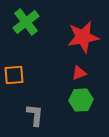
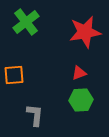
red star: moved 2 px right, 5 px up
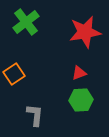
orange square: moved 1 px up; rotated 30 degrees counterclockwise
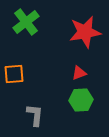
orange square: rotated 30 degrees clockwise
